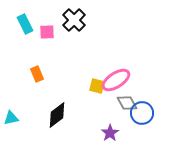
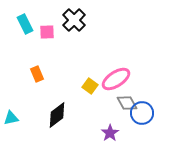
pink ellipse: moved 1 px up
yellow square: moved 7 px left; rotated 21 degrees clockwise
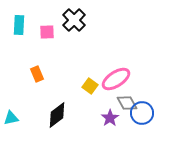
cyan rectangle: moved 6 px left, 1 px down; rotated 30 degrees clockwise
purple star: moved 15 px up
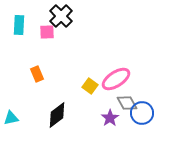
black cross: moved 13 px left, 4 px up
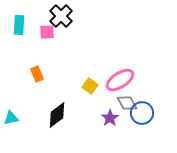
pink ellipse: moved 4 px right, 1 px down
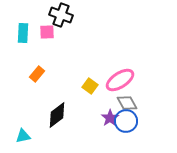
black cross: moved 1 px up; rotated 25 degrees counterclockwise
cyan rectangle: moved 4 px right, 8 px down
orange rectangle: rotated 63 degrees clockwise
blue circle: moved 16 px left, 8 px down
cyan triangle: moved 12 px right, 18 px down
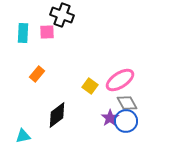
black cross: moved 1 px right
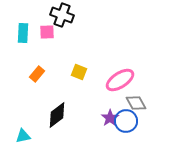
yellow square: moved 11 px left, 14 px up; rotated 14 degrees counterclockwise
gray diamond: moved 9 px right
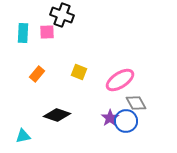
black diamond: rotated 56 degrees clockwise
